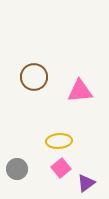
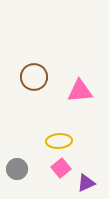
purple triangle: rotated 12 degrees clockwise
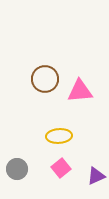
brown circle: moved 11 px right, 2 px down
yellow ellipse: moved 5 px up
purple triangle: moved 10 px right, 7 px up
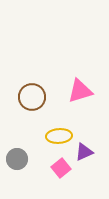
brown circle: moved 13 px left, 18 px down
pink triangle: rotated 12 degrees counterclockwise
gray circle: moved 10 px up
purple triangle: moved 12 px left, 24 px up
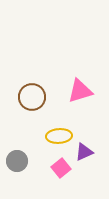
gray circle: moved 2 px down
